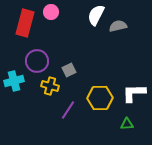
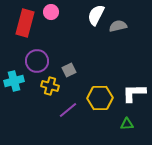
purple line: rotated 18 degrees clockwise
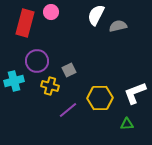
white L-shape: moved 1 px right; rotated 20 degrees counterclockwise
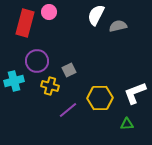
pink circle: moved 2 px left
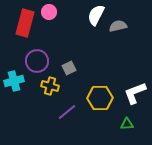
gray square: moved 2 px up
purple line: moved 1 px left, 2 px down
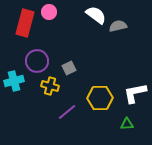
white semicircle: rotated 100 degrees clockwise
white L-shape: rotated 10 degrees clockwise
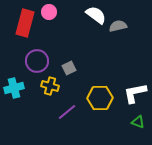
cyan cross: moved 7 px down
green triangle: moved 11 px right, 2 px up; rotated 24 degrees clockwise
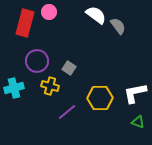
gray semicircle: rotated 66 degrees clockwise
gray square: rotated 32 degrees counterclockwise
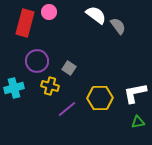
purple line: moved 3 px up
green triangle: rotated 32 degrees counterclockwise
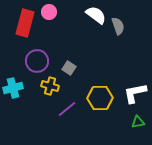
gray semicircle: rotated 18 degrees clockwise
cyan cross: moved 1 px left
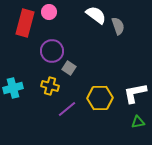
purple circle: moved 15 px right, 10 px up
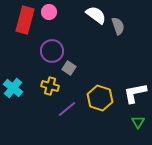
red rectangle: moved 3 px up
cyan cross: rotated 36 degrees counterclockwise
yellow hexagon: rotated 20 degrees clockwise
green triangle: rotated 48 degrees counterclockwise
